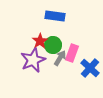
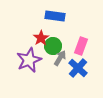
red star: moved 1 px right, 3 px up
green circle: moved 1 px down
pink rectangle: moved 9 px right, 7 px up
purple star: moved 4 px left
blue cross: moved 12 px left
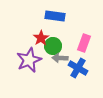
pink rectangle: moved 3 px right, 3 px up
gray arrow: rotated 119 degrees counterclockwise
blue cross: rotated 12 degrees counterclockwise
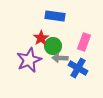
pink rectangle: moved 1 px up
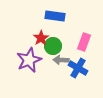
gray arrow: moved 1 px right, 2 px down
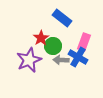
blue rectangle: moved 7 px right, 2 px down; rotated 30 degrees clockwise
blue cross: moved 11 px up
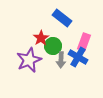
gray arrow: rotated 91 degrees counterclockwise
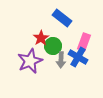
purple star: moved 1 px right, 1 px down
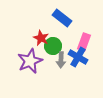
red star: rotated 14 degrees counterclockwise
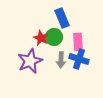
blue rectangle: rotated 30 degrees clockwise
pink rectangle: moved 6 px left; rotated 24 degrees counterclockwise
green circle: moved 1 px right, 9 px up
blue cross: moved 1 px right, 2 px down; rotated 12 degrees counterclockwise
